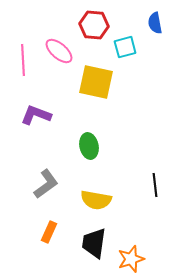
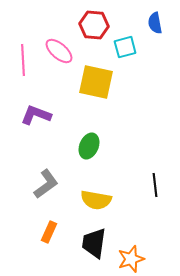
green ellipse: rotated 35 degrees clockwise
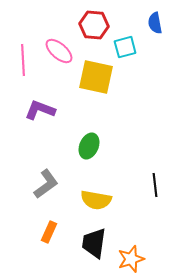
yellow square: moved 5 px up
purple L-shape: moved 4 px right, 5 px up
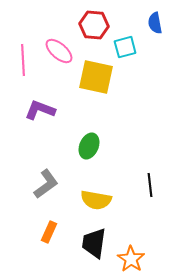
black line: moved 5 px left
orange star: rotated 20 degrees counterclockwise
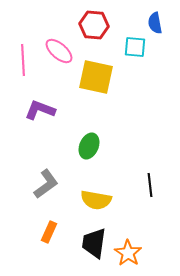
cyan square: moved 10 px right; rotated 20 degrees clockwise
orange star: moved 3 px left, 6 px up
